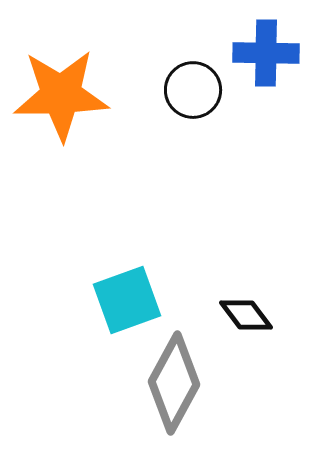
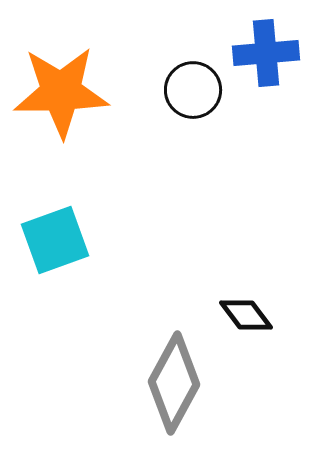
blue cross: rotated 6 degrees counterclockwise
orange star: moved 3 px up
cyan square: moved 72 px left, 60 px up
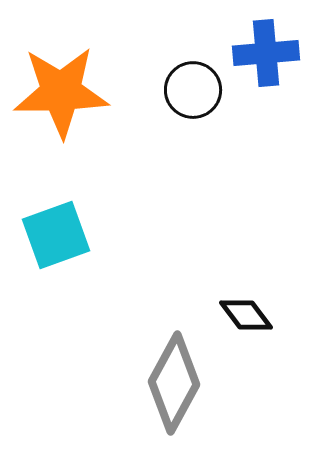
cyan square: moved 1 px right, 5 px up
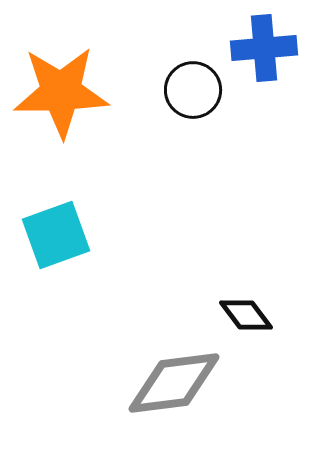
blue cross: moved 2 px left, 5 px up
gray diamond: rotated 54 degrees clockwise
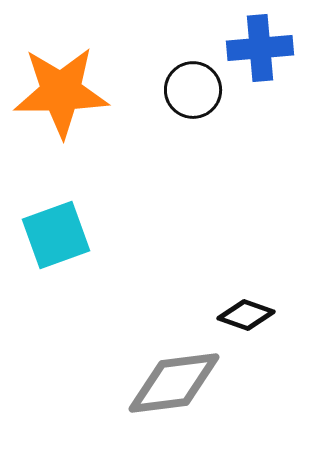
blue cross: moved 4 px left
black diamond: rotated 34 degrees counterclockwise
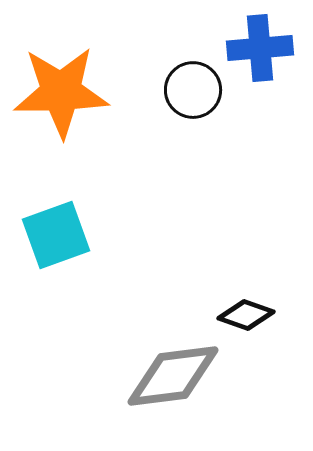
gray diamond: moved 1 px left, 7 px up
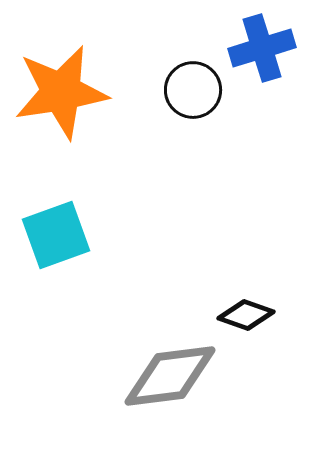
blue cross: moved 2 px right; rotated 12 degrees counterclockwise
orange star: rotated 8 degrees counterclockwise
gray diamond: moved 3 px left
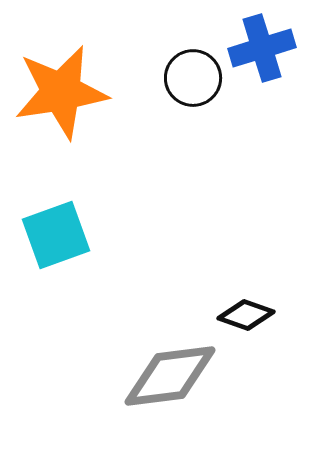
black circle: moved 12 px up
